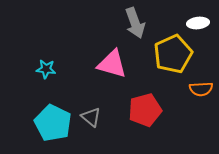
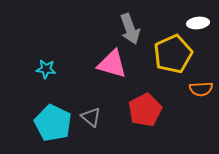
gray arrow: moved 5 px left, 6 px down
red pentagon: rotated 12 degrees counterclockwise
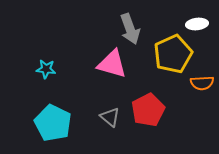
white ellipse: moved 1 px left, 1 px down
orange semicircle: moved 1 px right, 6 px up
red pentagon: moved 3 px right
gray triangle: moved 19 px right
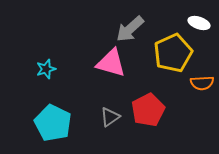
white ellipse: moved 2 px right, 1 px up; rotated 25 degrees clockwise
gray arrow: rotated 68 degrees clockwise
yellow pentagon: moved 1 px up
pink triangle: moved 1 px left, 1 px up
cyan star: rotated 24 degrees counterclockwise
gray triangle: rotated 45 degrees clockwise
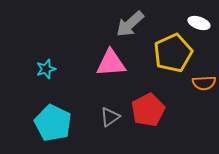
gray arrow: moved 5 px up
pink triangle: rotated 20 degrees counterclockwise
orange semicircle: moved 2 px right
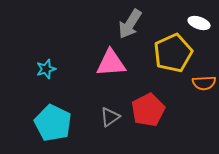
gray arrow: rotated 16 degrees counterclockwise
